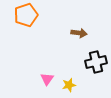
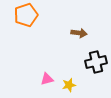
pink triangle: rotated 40 degrees clockwise
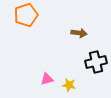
yellow star: rotated 24 degrees clockwise
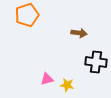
orange pentagon: moved 1 px right
black cross: rotated 20 degrees clockwise
yellow star: moved 2 px left
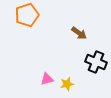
brown arrow: rotated 28 degrees clockwise
black cross: rotated 15 degrees clockwise
yellow star: moved 1 px up; rotated 24 degrees counterclockwise
